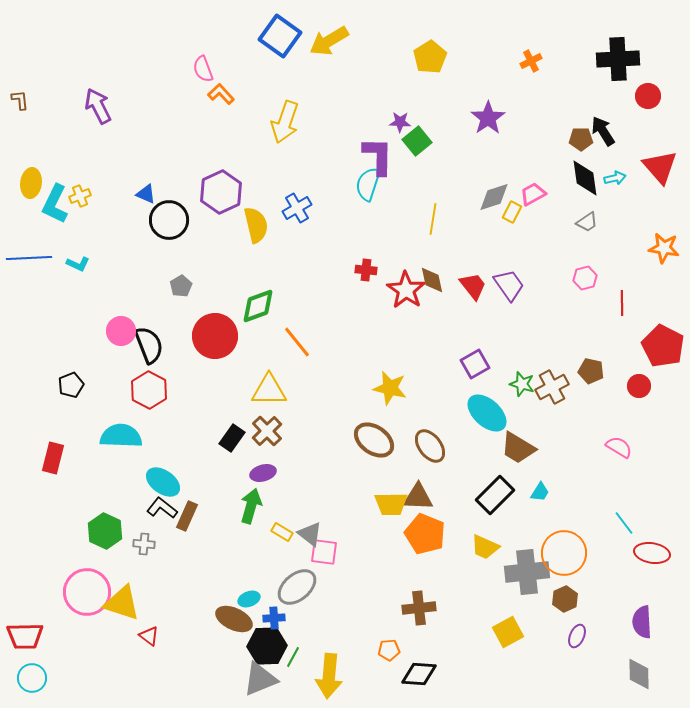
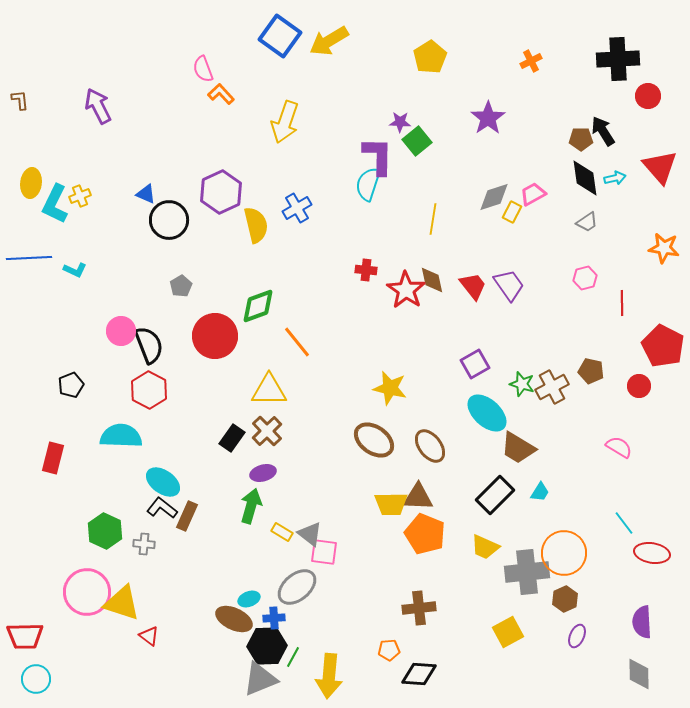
cyan L-shape at (78, 264): moved 3 px left, 6 px down
cyan circle at (32, 678): moved 4 px right, 1 px down
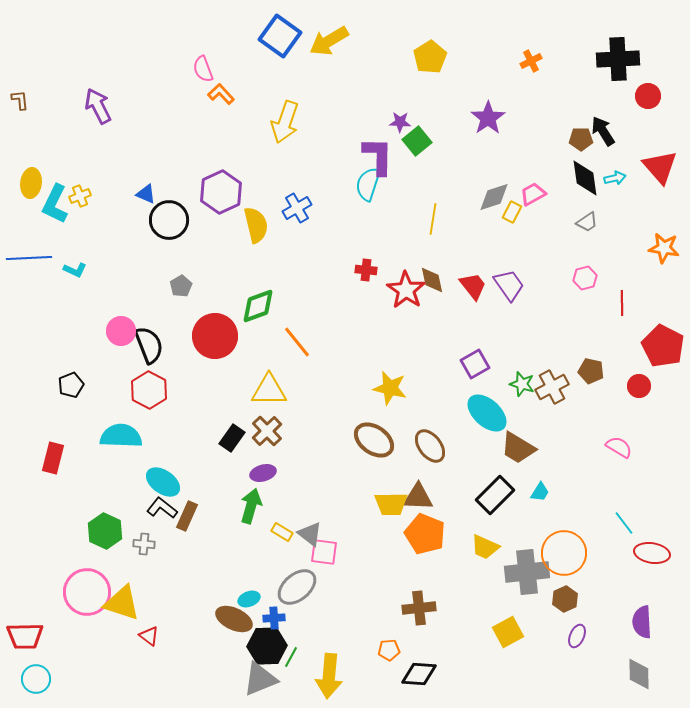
green line at (293, 657): moved 2 px left
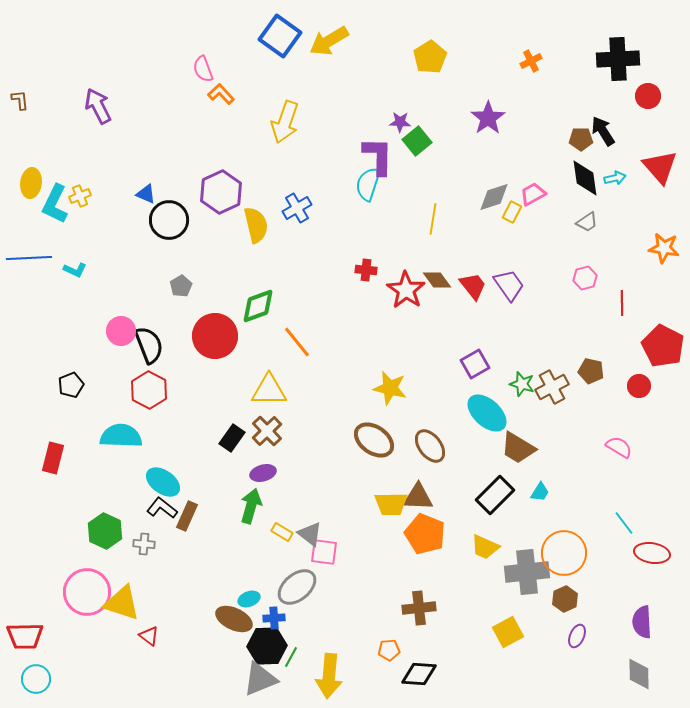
brown diamond at (432, 280): moved 5 px right; rotated 24 degrees counterclockwise
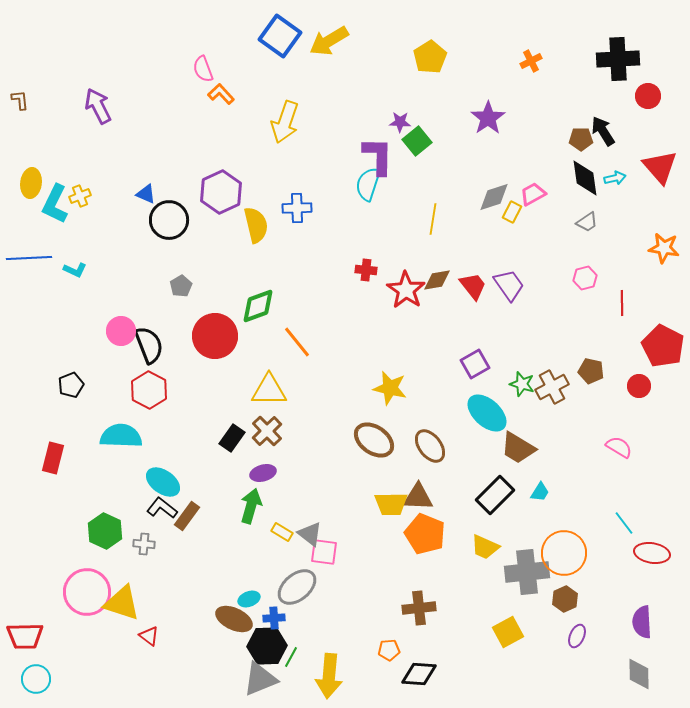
blue cross at (297, 208): rotated 28 degrees clockwise
brown diamond at (437, 280): rotated 64 degrees counterclockwise
brown rectangle at (187, 516): rotated 12 degrees clockwise
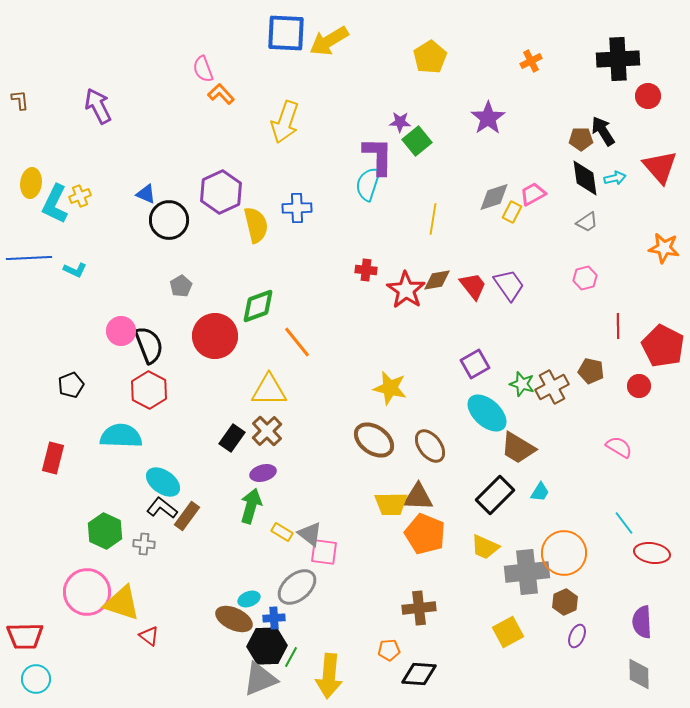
blue square at (280, 36): moved 6 px right, 3 px up; rotated 33 degrees counterclockwise
red line at (622, 303): moved 4 px left, 23 px down
brown hexagon at (565, 599): moved 3 px down
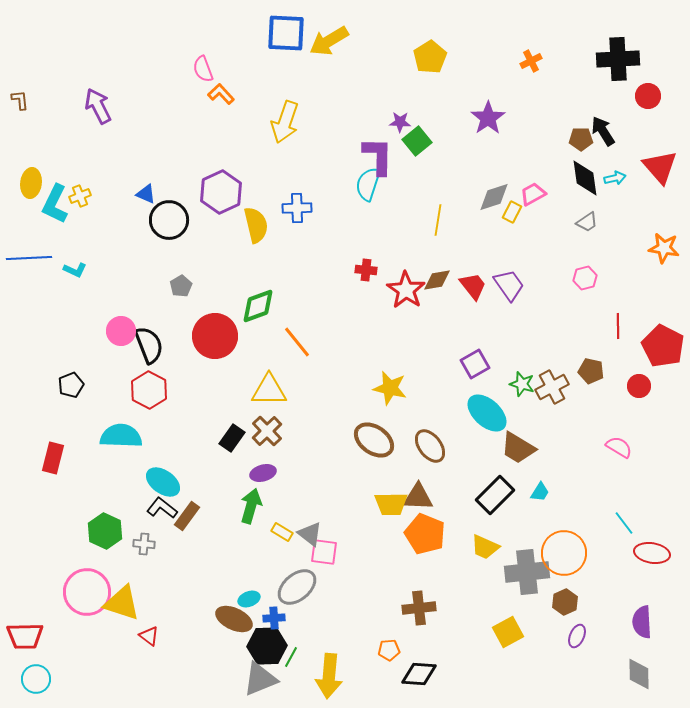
yellow line at (433, 219): moved 5 px right, 1 px down
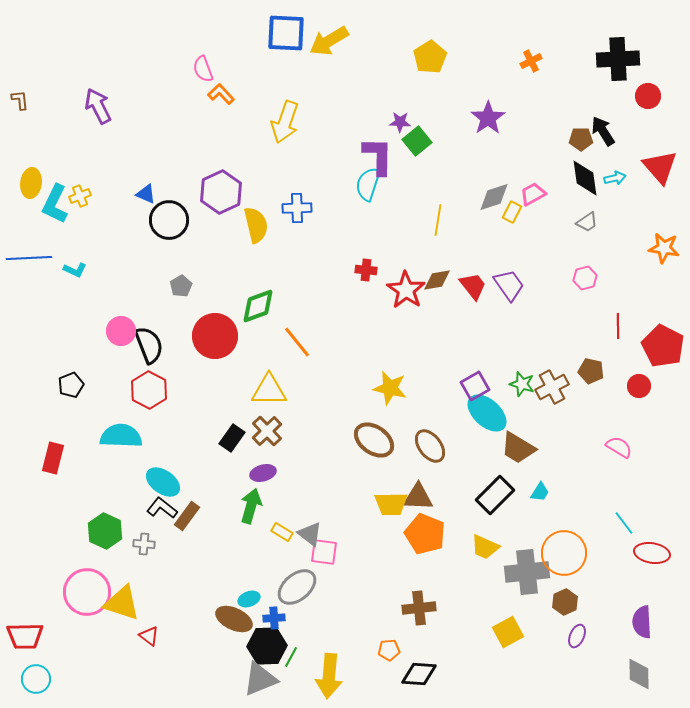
purple square at (475, 364): moved 22 px down
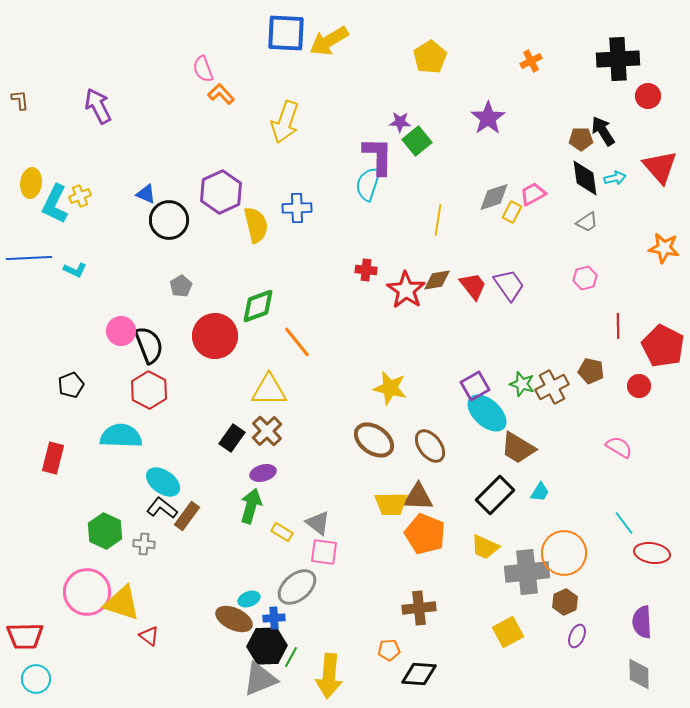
gray triangle at (310, 534): moved 8 px right, 11 px up
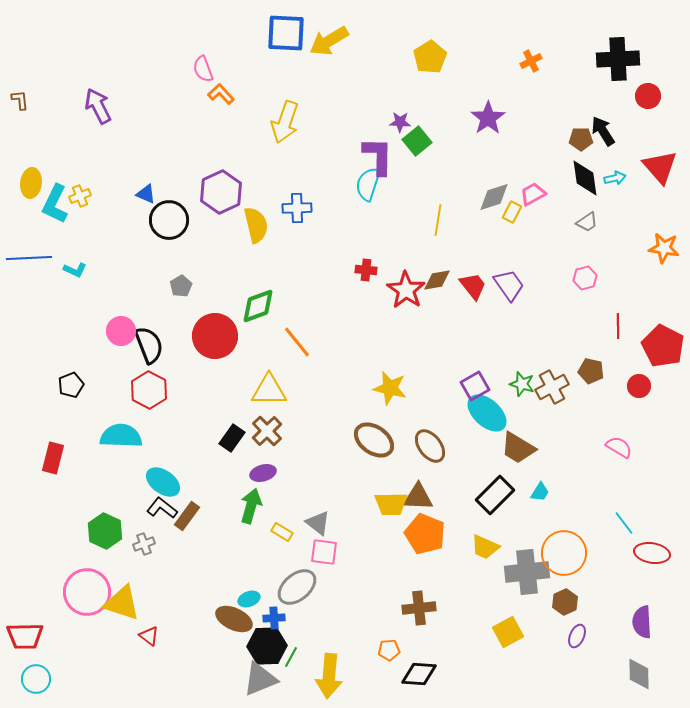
gray cross at (144, 544): rotated 25 degrees counterclockwise
